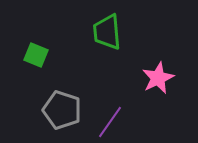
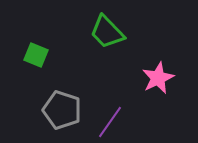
green trapezoid: rotated 39 degrees counterclockwise
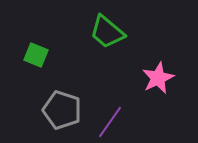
green trapezoid: rotated 6 degrees counterclockwise
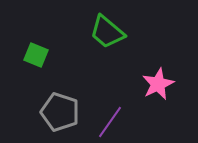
pink star: moved 6 px down
gray pentagon: moved 2 px left, 2 px down
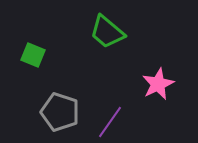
green square: moved 3 px left
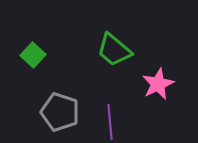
green trapezoid: moved 7 px right, 18 px down
green square: rotated 20 degrees clockwise
purple line: rotated 40 degrees counterclockwise
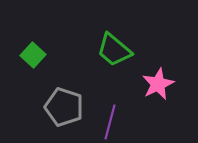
gray pentagon: moved 4 px right, 5 px up
purple line: rotated 20 degrees clockwise
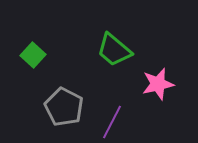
pink star: rotated 12 degrees clockwise
gray pentagon: rotated 9 degrees clockwise
purple line: moved 2 px right; rotated 12 degrees clockwise
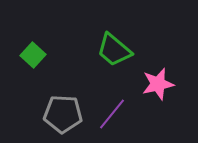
gray pentagon: moved 1 px left, 7 px down; rotated 24 degrees counterclockwise
purple line: moved 8 px up; rotated 12 degrees clockwise
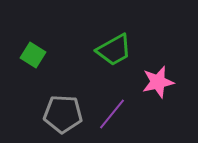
green trapezoid: rotated 69 degrees counterclockwise
green square: rotated 10 degrees counterclockwise
pink star: moved 2 px up
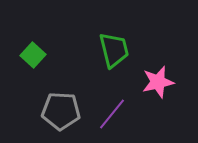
green trapezoid: rotated 75 degrees counterclockwise
green square: rotated 10 degrees clockwise
gray pentagon: moved 2 px left, 3 px up
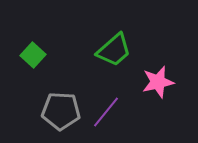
green trapezoid: rotated 63 degrees clockwise
purple line: moved 6 px left, 2 px up
